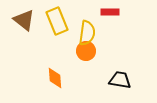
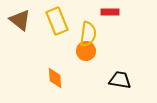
brown triangle: moved 4 px left
yellow semicircle: moved 1 px right, 1 px down
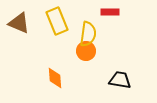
brown triangle: moved 1 px left, 3 px down; rotated 15 degrees counterclockwise
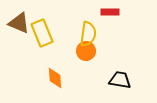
yellow rectangle: moved 15 px left, 12 px down
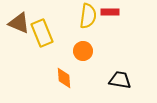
yellow semicircle: moved 18 px up
orange circle: moved 3 px left
orange diamond: moved 9 px right
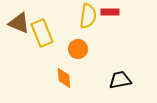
orange circle: moved 5 px left, 2 px up
black trapezoid: rotated 20 degrees counterclockwise
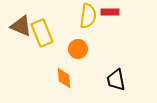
brown triangle: moved 2 px right, 3 px down
black trapezoid: moved 4 px left; rotated 90 degrees counterclockwise
